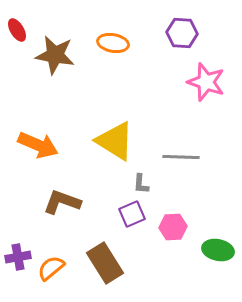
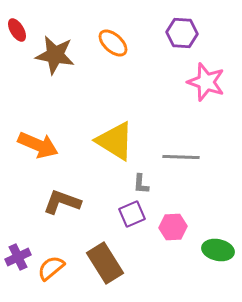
orange ellipse: rotated 32 degrees clockwise
purple cross: rotated 15 degrees counterclockwise
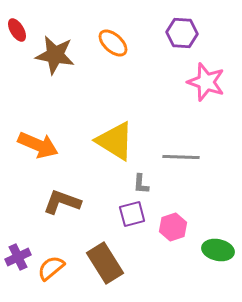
purple square: rotated 8 degrees clockwise
pink hexagon: rotated 16 degrees counterclockwise
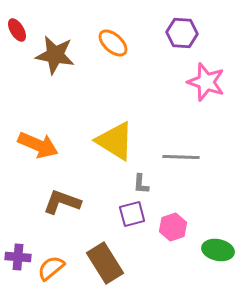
purple cross: rotated 30 degrees clockwise
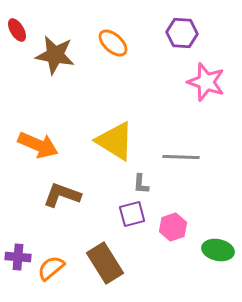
brown L-shape: moved 7 px up
